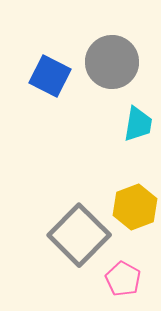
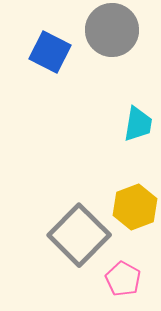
gray circle: moved 32 px up
blue square: moved 24 px up
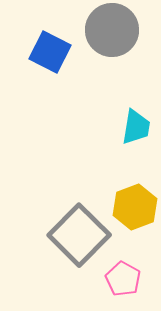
cyan trapezoid: moved 2 px left, 3 px down
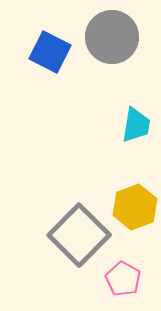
gray circle: moved 7 px down
cyan trapezoid: moved 2 px up
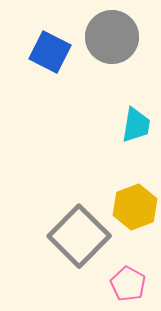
gray square: moved 1 px down
pink pentagon: moved 5 px right, 5 px down
